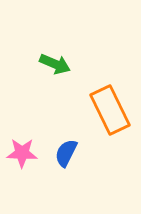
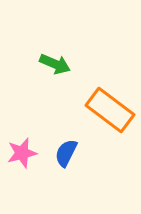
orange rectangle: rotated 27 degrees counterclockwise
pink star: rotated 16 degrees counterclockwise
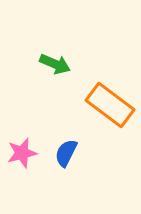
orange rectangle: moved 5 px up
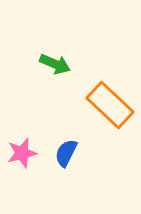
orange rectangle: rotated 6 degrees clockwise
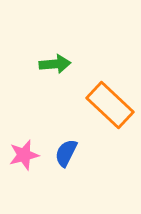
green arrow: rotated 28 degrees counterclockwise
pink star: moved 2 px right, 2 px down
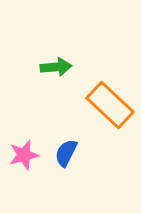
green arrow: moved 1 px right, 3 px down
